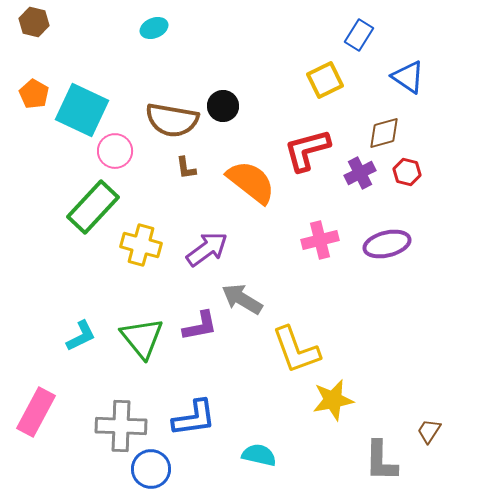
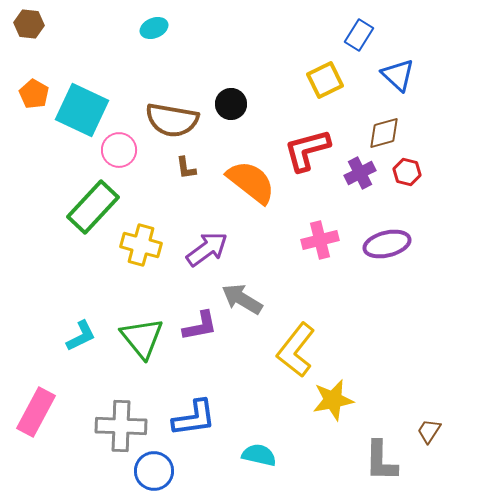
brown hexagon: moved 5 px left, 2 px down; rotated 8 degrees counterclockwise
blue triangle: moved 10 px left, 2 px up; rotated 9 degrees clockwise
black circle: moved 8 px right, 2 px up
pink circle: moved 4 px right, 1 px up
yellow L-shape: rotated 58 degrees clockwise
blue circle: moved 3 px right, 2 px down
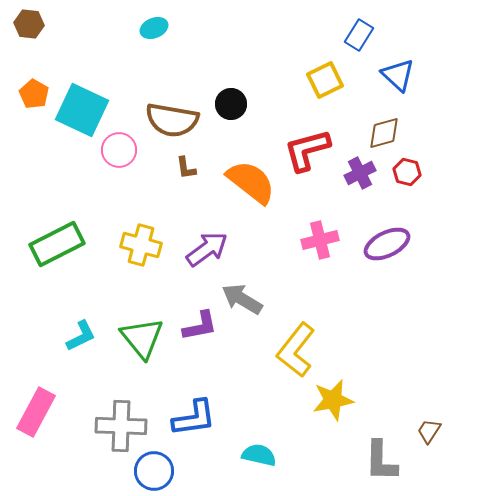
green rectangle: moved 36 px left, 37 px down; rotated 20 degrees clockwise
purple ellipse: rotated 12 degrees counterclockwise
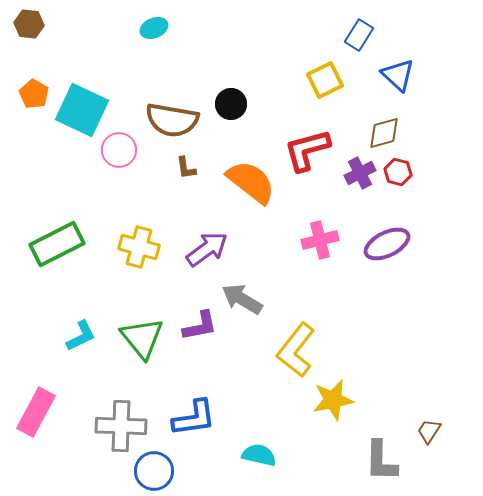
red hexagon: moved 9 px left
yellow cross: moved 2 px left, 2 px down
